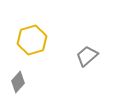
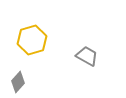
gray trapezoid: rotated 70 degrees clockwise
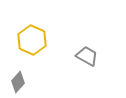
yellow hexagon: rotated 20 degrees counterclockwise
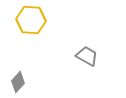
yellow hexagon: moved 1 px left, 20 px up; rotated 20 degrees counterclockwise
